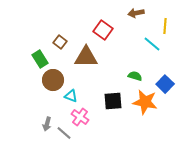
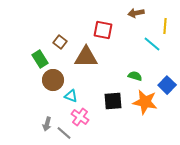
red square: rotated 24 degrees counterclockwise
blue square: moved 2 px right, 1 px down
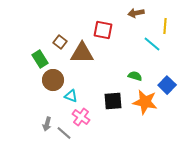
brown triangle: moved 4 px left, 4 px up
pink cross: moved 1 px right
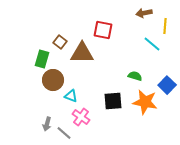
brown arrow: moved 8 px right
green rectangle: moved 2 px right; rotated 48 degrees clockwise
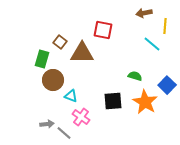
orange star: rotated 20 degrees clockwise
gray arrow: rotated 112 degrees counterclockwise
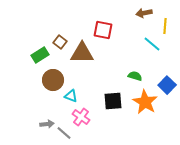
green rectangle: moved 2 px left, 4 px up; rotated 42 degrees clockwise
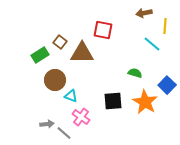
green semicircle: moved 3 px up
brown circle: moved 2 px right
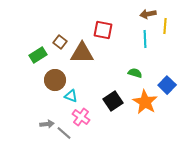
brown arrow: moved 4 px right, 1 px down
cyan line: moved 7 px left, 5 px up; rotated 48 degrees clockwise
green rectangle: moved 2 px left
black square: rotated 30 degrees counterclockwise
